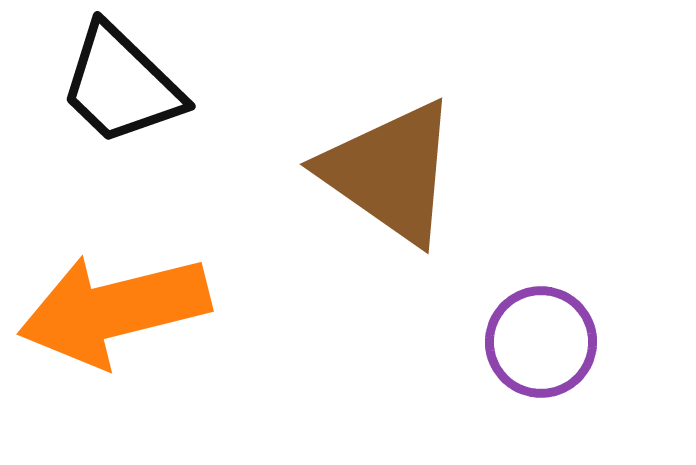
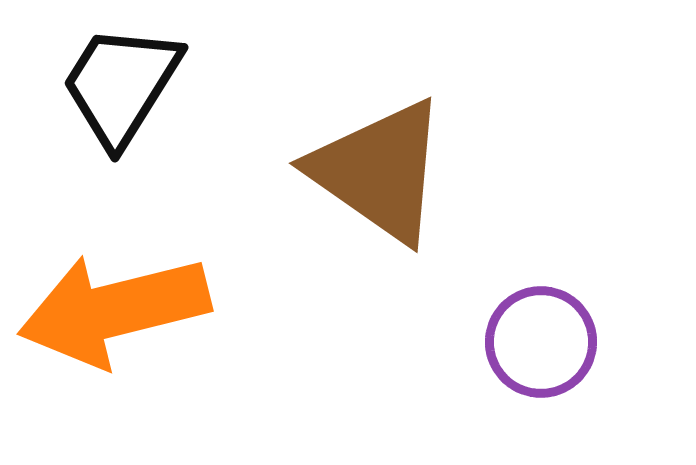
black trapezoid: rotated 78 degrees clockwise
brown triangle: moved 11 px left, 1 px up
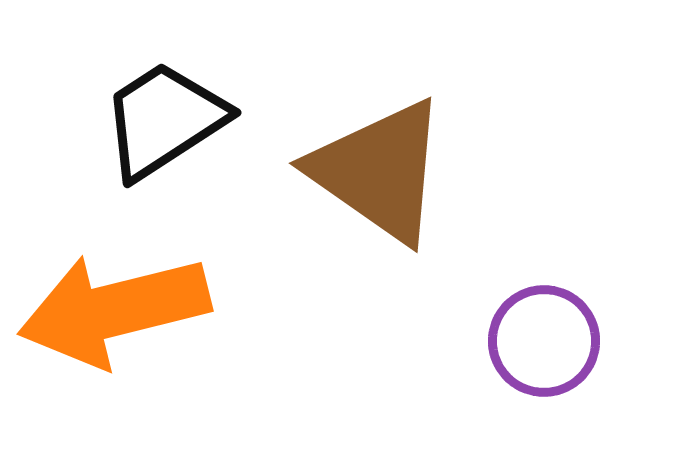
black trapezoid: moved 43 px right, 35 px down; rotated 25 degrees clockwise
purple circle: moved 3 px right, 1 px up
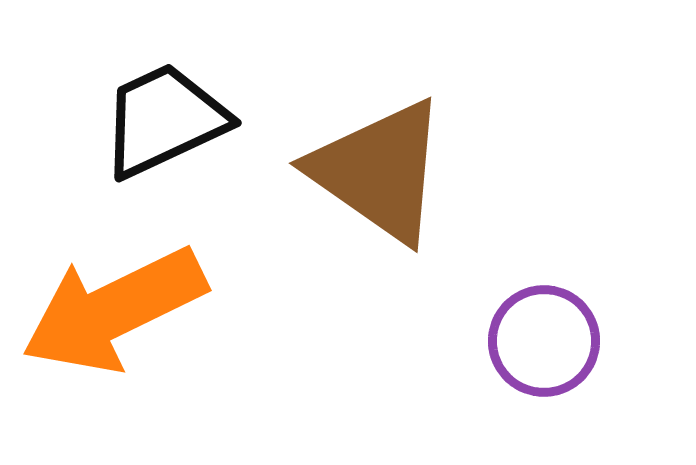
black trapezoid: rotated 8 degrees clockwise
orange arrow: rotated 12 degrees counterclockwise
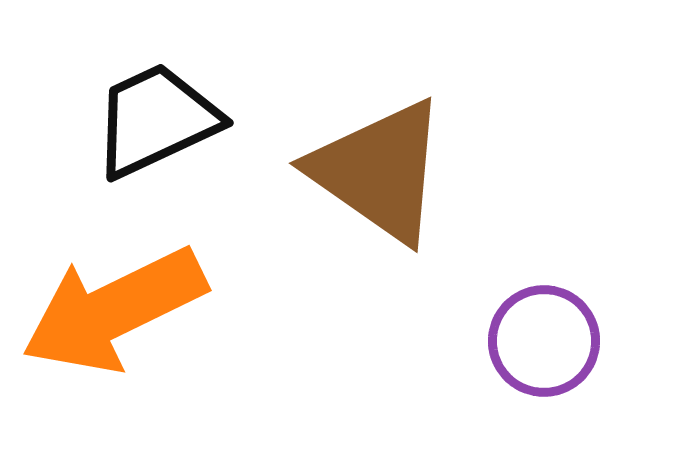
black trapezoid: moved 8 px left
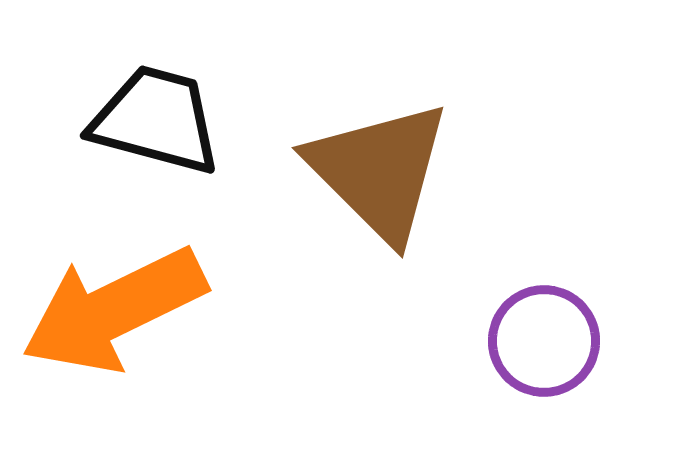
black trapezoid: rotated 40 degrees clockwise
brown triangle: rotated 10 degrees clockwise
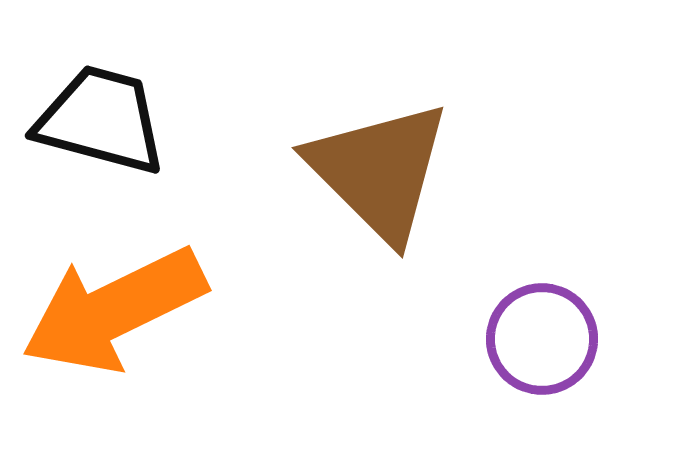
black trapezoid: moved 55 px left
purple circle: moved 2 px left, 2 px up
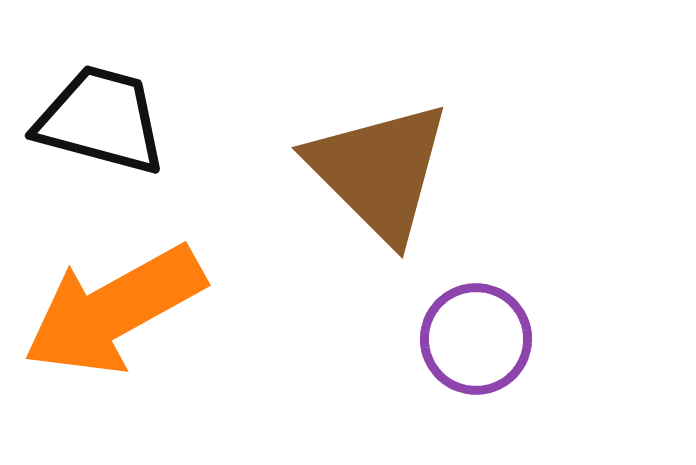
orange arrow: rotated 3 degrees counterclockwise
purple circle: moved 66 px left
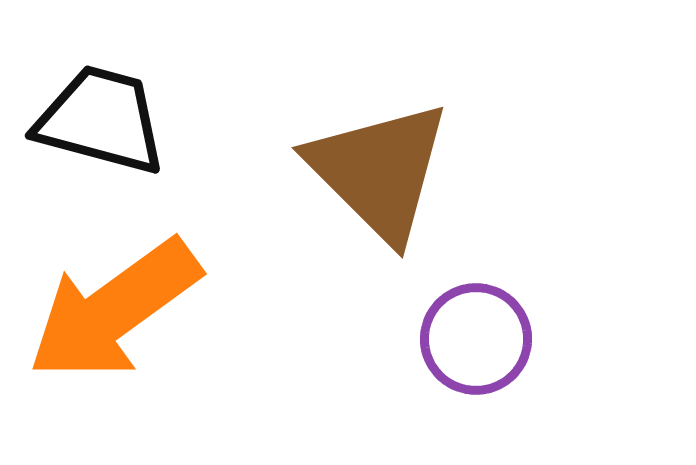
orange arrow: rotated 7 degrees counterclockwise
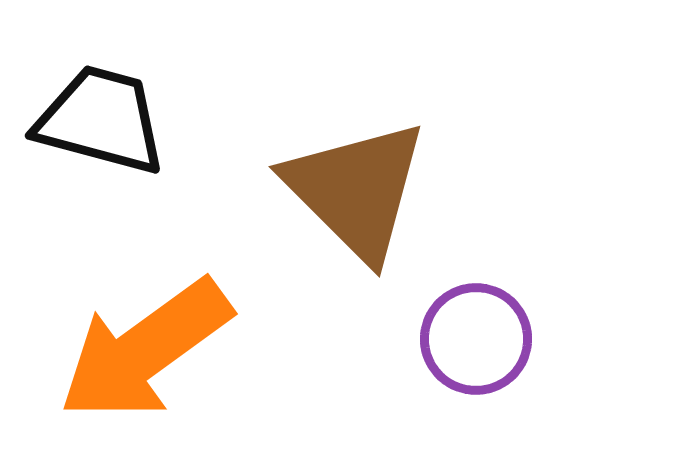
brown triangle: moved 23 px left, 19 px down
orange arrow: moved 31 px right, 40 px down
